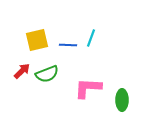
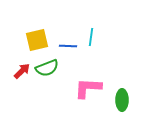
cyan line: moved 1 px up; rotated 12 degrees counterclockwise
blue line: moved 1 px down
green semicircle: moved 6 px up
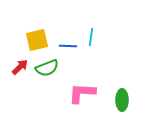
red arrow: moved 2 px left, 4 px up
pink L-shape: moved 6 px left, 5 px down
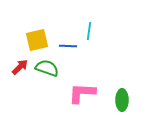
cyan line: moved 2 px left, 6 px up
green semicircle: rotated 140 degrees counterclockwise
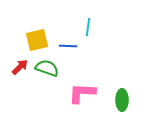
cyan line: moved 1 px left, 4 px up
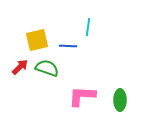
pink L-shape: moved 3 px down
green ellipse: moved 2 px left
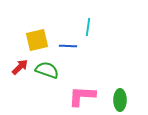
green semicircle: moved 2 px down
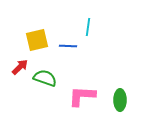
green semicircle: moved 2 px left, 8 px down
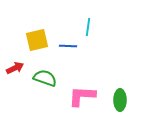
red arrow: moved 5 px left, 1 px down; rotated 18 degrees clockwise
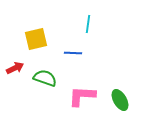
cyan line: moved 3 px up
yellow square: moved 1 px left, 1 px up
blue line: moved 5 px right, 7 px down
green ellipse: rotated 30 degrees counterclockwise
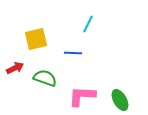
cyan line: rotated 18 degrees clockwise
